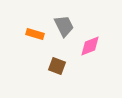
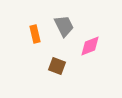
orange rectangle: rotated 60 degrees clockwise
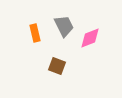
orange rectangle: moved 1 px up
pink diamond: moved 8 px up
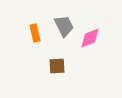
brown square: rotated 24 degrees counterclockwise
